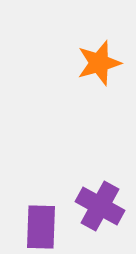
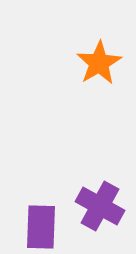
orange star: rotated 15 degrees counterclockwise
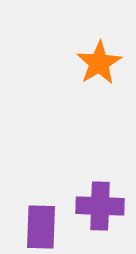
purple cross: rotated 27 degrees counterclockwise
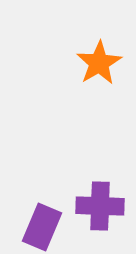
purple rectangle: moved 1 px right; rotated 21 degrees clockwise
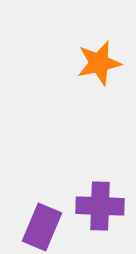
orange star: rotated 18 degrees clockwise
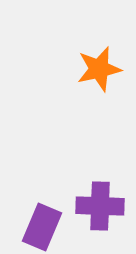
orange star: moved 6 px down
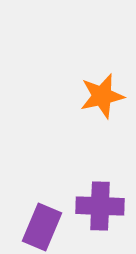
orange star: moved 3 px right, 27 px down
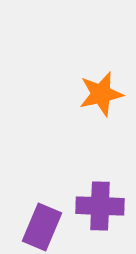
orange star: moved 1 px left, 2 px up
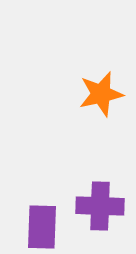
purple rectangle: rotated 21 degrees counterclockwise
